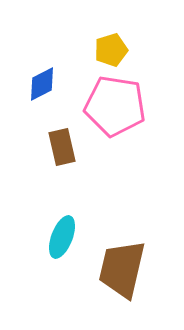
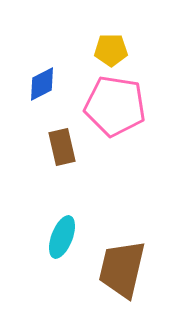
yellow pentagon: rotated 16 degrees clockwise
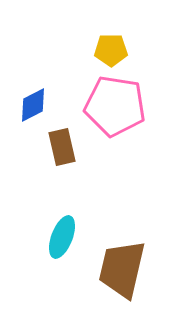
blue diamond: moved 9 px left, 21 px down
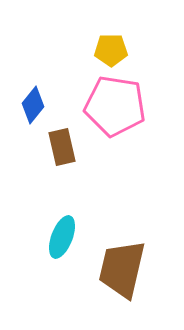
blue diamond: rotated 24 degrees counterclockwise
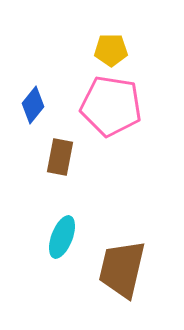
pink pentagon: moved 4 px left
brown rectangle: moved 2 px left, 10 px down; rotated 24 degrees clockwise
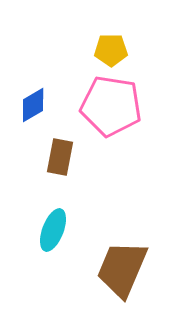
blue diamond: rotated 21 degrees clockwise
cyan ellipse: moved 9 px left, 7 px up
brown trapezoid: rotated 10 degrees clockwise
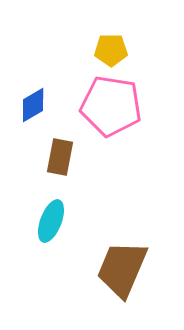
cyan ellipse: moved 2 px left, 9 px up
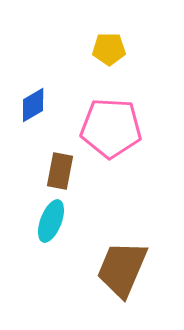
yellow pentagon: moved 2 px left, 1 px up
pink pentagon: moved 22 px down; rotated 6 degrees counterclockwise
brown rectangle: moved 14 px down
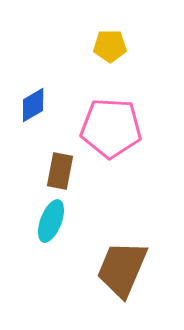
yellow pentagon: moved 1 px right, 3 px up
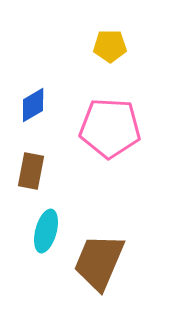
pink pentagon: moved 1 px left
brown rectangle: moved 29 px left
cyan ellipse: moved 5 px left, 10 px down; rotated 6 degrees counterclockwise
brown trapezoid: moved 23 px left, 7 px up
